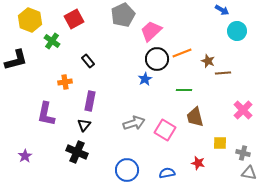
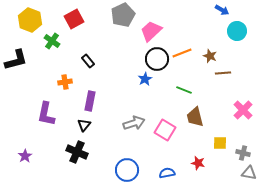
brown star: moved 2 px right, 5 px up
green line: rotated 21 degrees clockwise
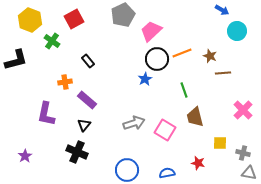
green line: rotated 49 degrees clockwise
purple rectangle: moved 3 px left, 1 px up; rotated 60 degrees counterclockwise
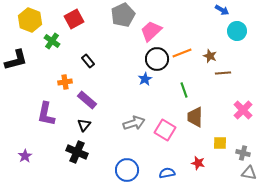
brown trapezoid: rotated 15 degrees clockwise
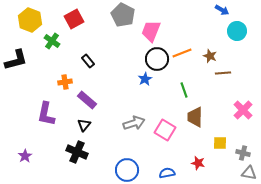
gray pentagon: rotated 20 degrees counterclockwise
pink trapezoid: rotated 25 degrees counterclockwise
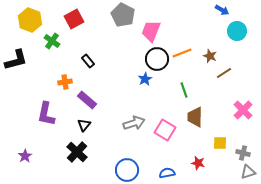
brown line: moved 1 px right; rotated 28 degrees counterclockwise
black cross: rotated 20 degrees clockwise
gray triangle: moved 1 px left, 1 px up; rotated 28 degrees counterclockwise
